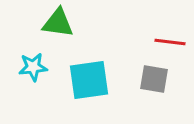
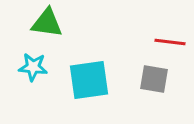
green triangle: moved 11 px left
cyan star: rotated 12 degrees clockwise
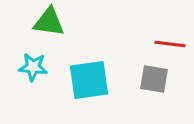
green triangle: moved 2 px right, 1 px up
red line: moved 2 px down
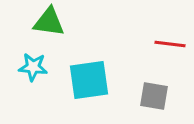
gray square: moved 17 px down
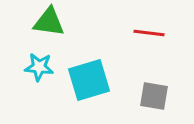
red line: moved 21 px left, 11 px up
cyan star: moved 6 px right
cyan square: rotated 9 degrees counterclockwise
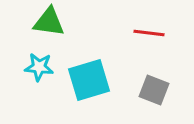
gray square: moved 6 px up; rotated 12 degrees clockwise
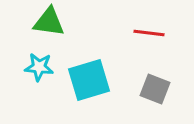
gray square: moved 1 px right, 1 px up
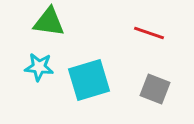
red line: rotated 12 degrees clockwise
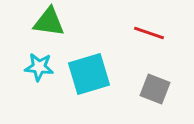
cyan square: moved 6 px up
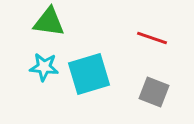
red line: moved 3 px right, 5 px down
cyan star: moved 5 px right
gray square: moved 1 px left, 3 px down
